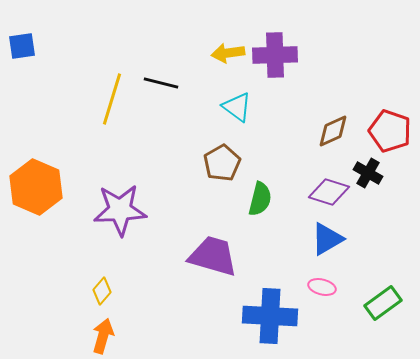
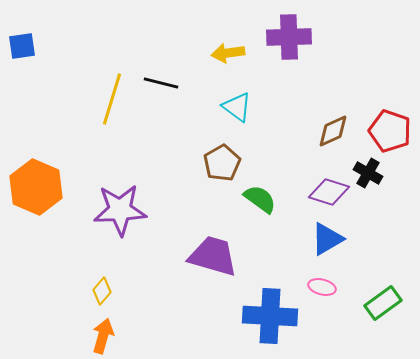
purple cross: moved 14 px right, 18 px up
green semicircle: rotated 68 degrees counterclockwise
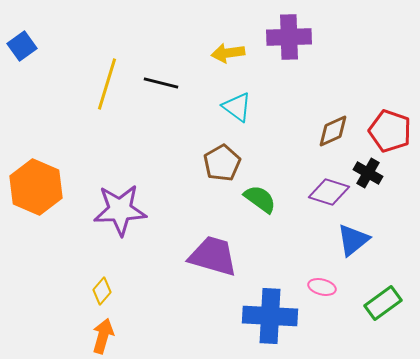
blue square: rotated 28 degrees counterclockwise
yellow line: moved 5 px left, 15 px up
blue triangle: moved 26 px right, 1 px down; rotated 9 degrees counterclockwise
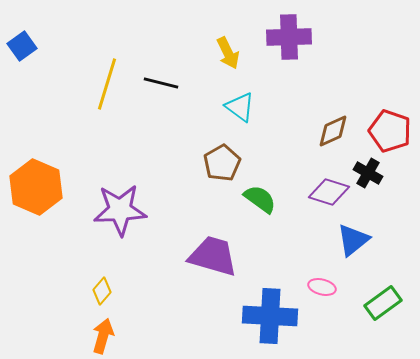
yellow arrow: rotated 108 degrees counterclockwise
cyan triangle: moved 3 px right
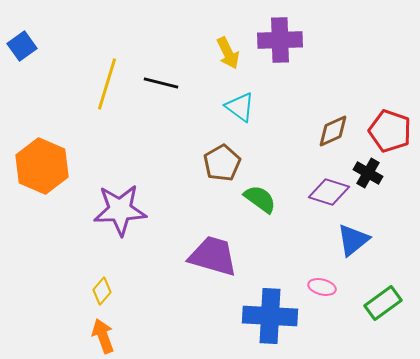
purple cross: moved 9 px left, 3 px down
orange hexagon: moved 6 px right, 21 px up
orange arrow: rotated 36 degrees counterclockwise
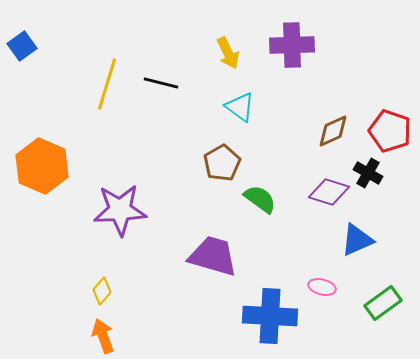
purple cross: moved 12 px right, 5 px down
blue triangle: moved 4 px right; rotated 15 degrees clockwise
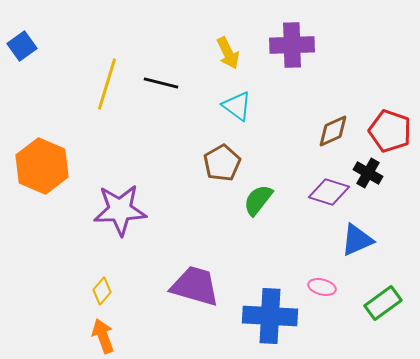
cyan triangle: moved 3 px left, 1 px up
green semicircle: moved 2 px left, 1 px down; rotated 88 degrees counterclockwise
purple trapezoid: moved 18 px left, 30 px down
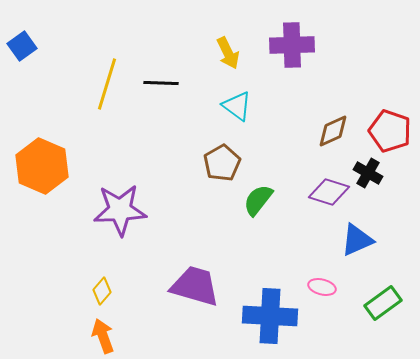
black line: rotated 12 degrees counterclockwise
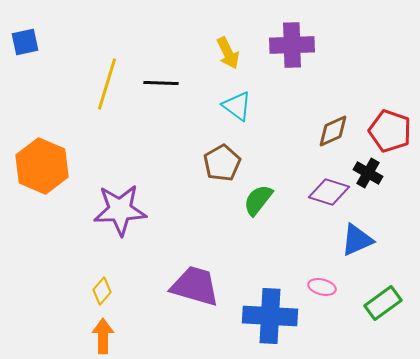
blue square: moved 3 px right, 4 px up; rotated 24 degrees clockwise
orange arrow: rotated 20 degrees clockwise
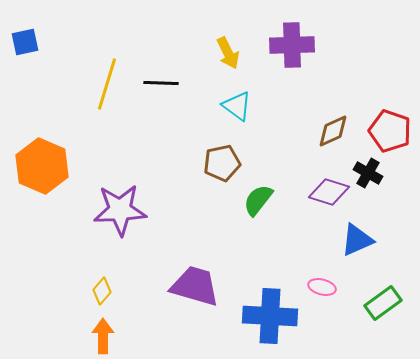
brown pentagon: rotated 18 degrees clockwise
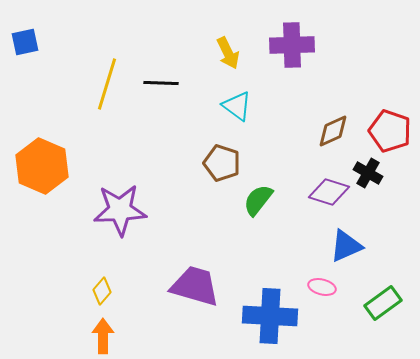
brown pentagon: rotated 30 degrees clockwise
blue triangle: moved 11 px left, 6 px down
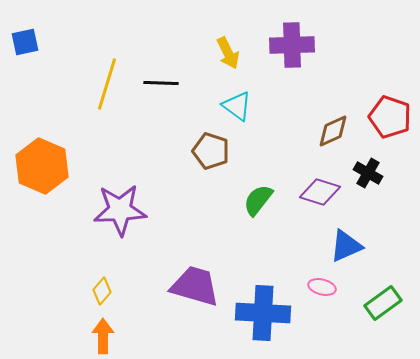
red pentagon: moved 14 px up
brown pentagon: moved 11 px left, 12 px up
purple diamond: moved 9 px left
blue cross: moved 7 px left, 3 px up
